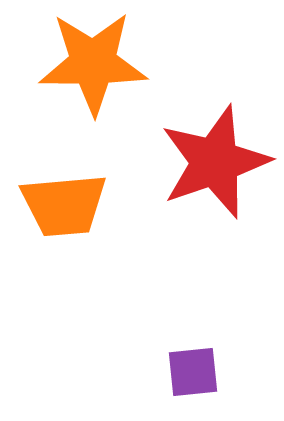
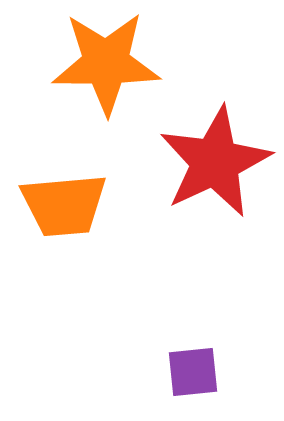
orange star: moved 13 px right
red star: rotated 6 degrees counterclockwise
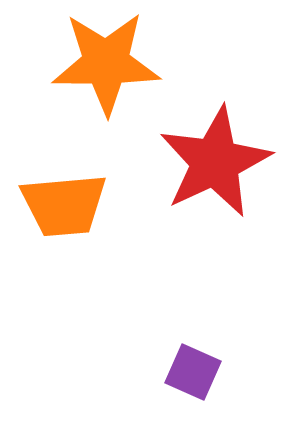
purple square: rotated 30 degrees clockwise
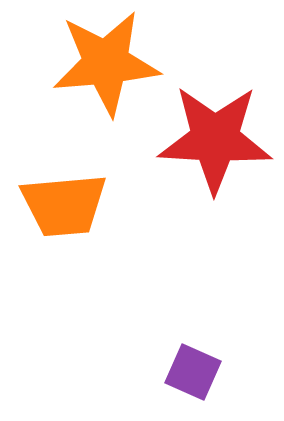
orange star: rotated 5 degrees counterclockwise
red star: moved 23 px up; rotated 28 degrees clockwise
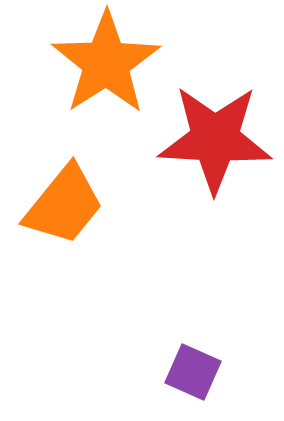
orange star: rotated 28 degrees counterclockwise
orange trapezoid: rotated 46 degrees counterclockwise
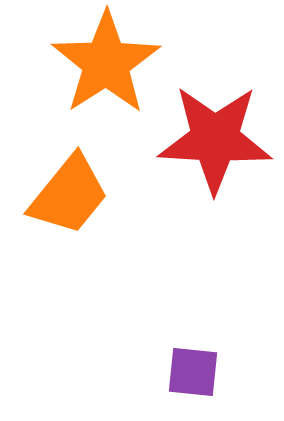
orange trapezoid: moved 5 px right, 10 px up
purple square: rotated 18 degrees counterclockwise
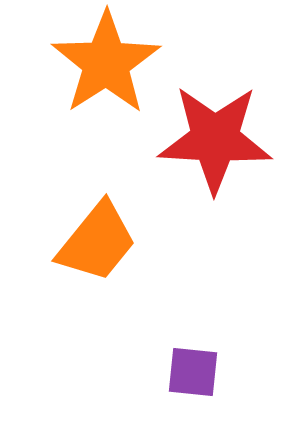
orange trapezoid: moved 28 px right, 47 px down
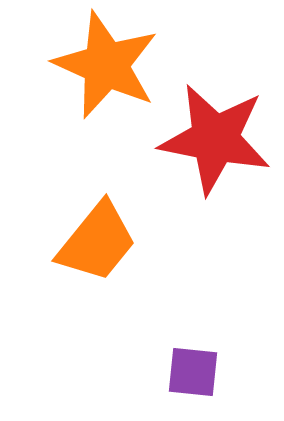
orange star: moved 2 px down; rotated 15 degrees counterclockwise
red star: rotated 8 degrees clockwise
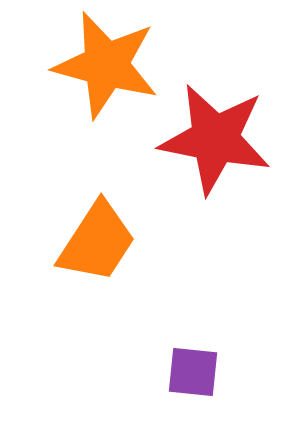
orange star: rotated 9 degrees counterclockwise
orange trapezoid: rotated 6 degrees counterclockwise
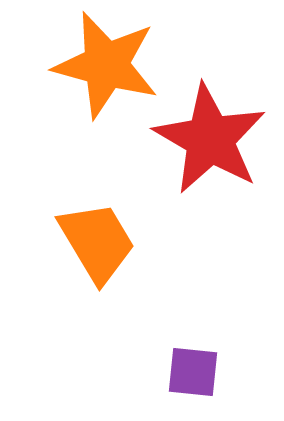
red star: moved 5 px left; rotated 19 degrees clockwise
orange trapezoid: rotated 64 degrees counterclockwise
